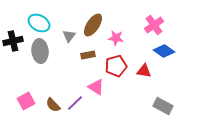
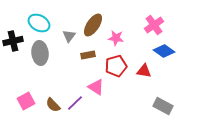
gray ellipse: moved 2 px down
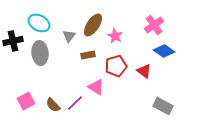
pink star: moved 1 px left, 2 px up; rotated 21 degrees clockwise
red triangle: rotated 28 degrees clockwise
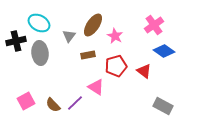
black cross: moved 3 px right
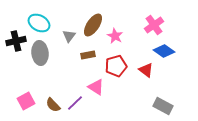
red triangle: moved 2 px right, 1 px up
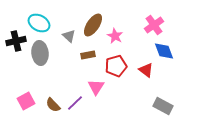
gray triangle: rotated 24 degrees counterclockwise
blue diamond: rotated 35 degrees clockwise
pink triangle: rotated 30 degrees clockwise
